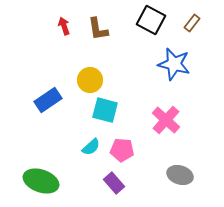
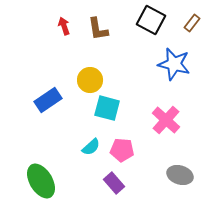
cyan square: moved 2 px right, 2 px up
green ellipse: rotated 40 degrees clockwise
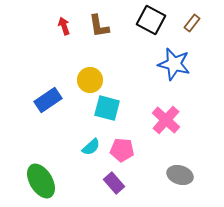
brown L-shape: moved 1 px right, 3 px up
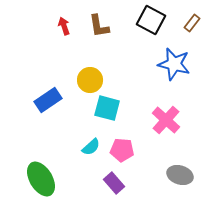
green ellipse: moved 2 px up
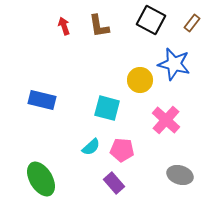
yellow circle: moved 50 px right
blue rectangle: moved 6 px left; rotated 48 degrees clockwise
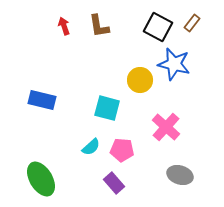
black square: moved 7 px right, 7 px down
pink cross: moved 7 px down
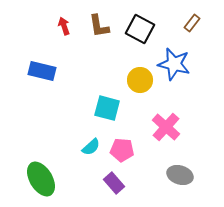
black square: moved 18 px left, 2 px down
blue rectangle: moved 29 px up
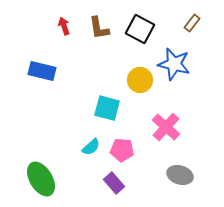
brown L-shape: moved 2 px down
